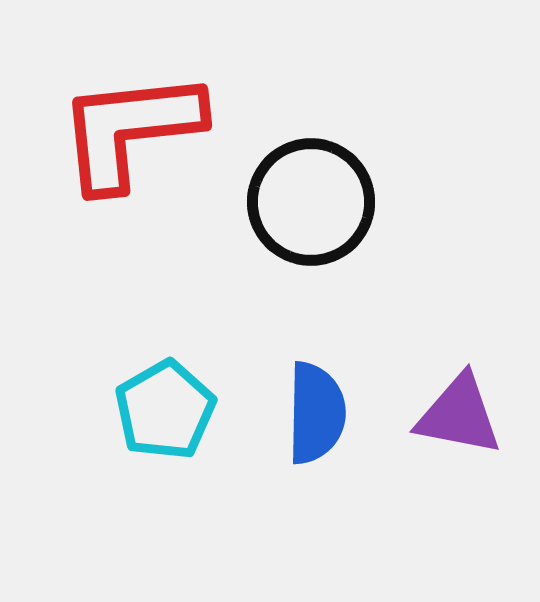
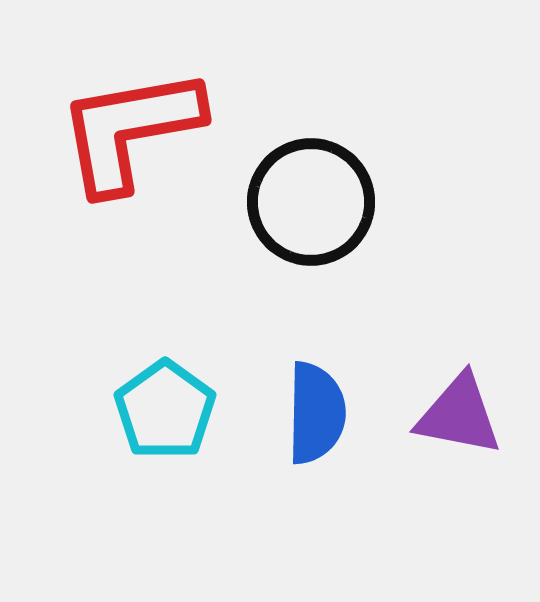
red L-shape: rotated 4 degrees counterclockwise
cyan pentagon: rotated 6 degrees counterclockwise
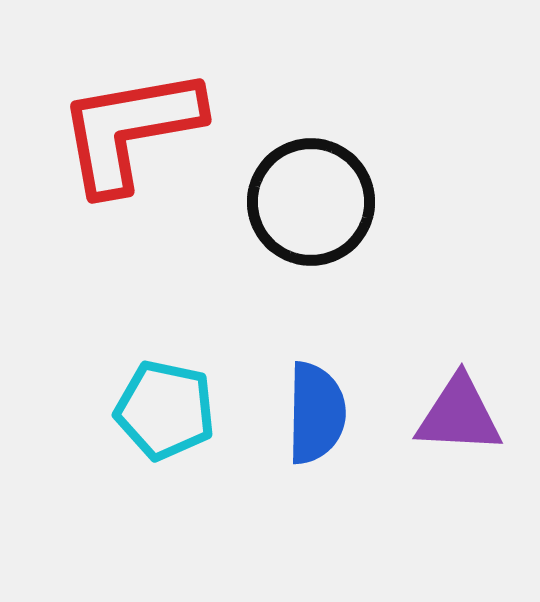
cyan pentagon: rotated 24 degrees counterclockwise
purple triangle: rotated 8 degrees counterclockwise
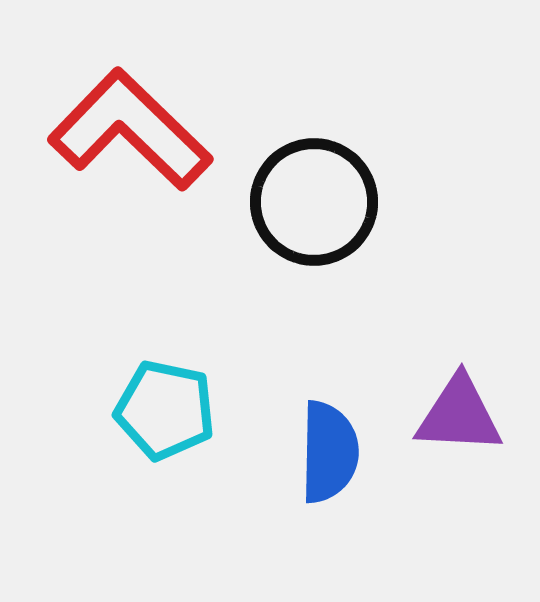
red L-shape: rotated 54 degrees clockwise
black circle: moved 3 px right
blue semicircle: moved 13 px right, 39 px down
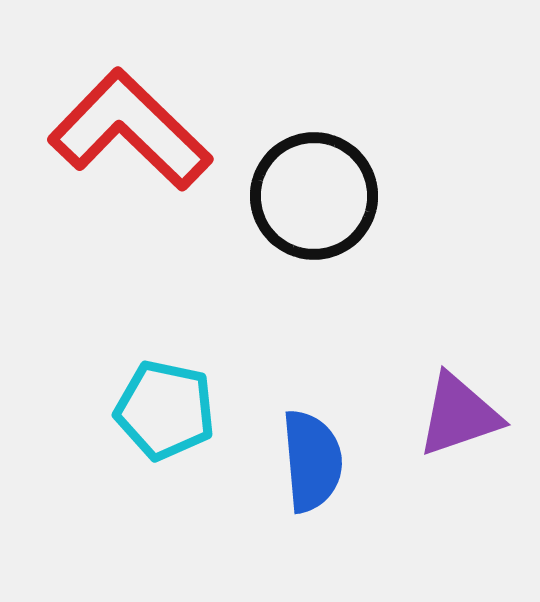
black circle: moved 6 px up
purple triangle: rotated 22 degrees counterclockwise
blue semicircle: moved 17 px left, 9 px down; rotated 6 degrees counterclockwise
